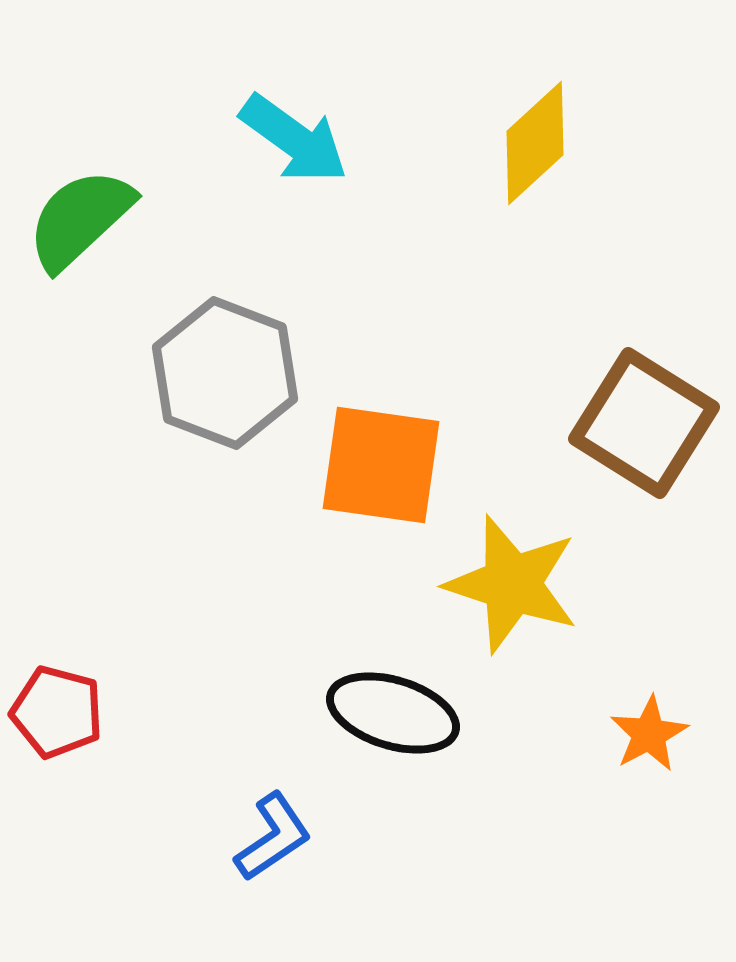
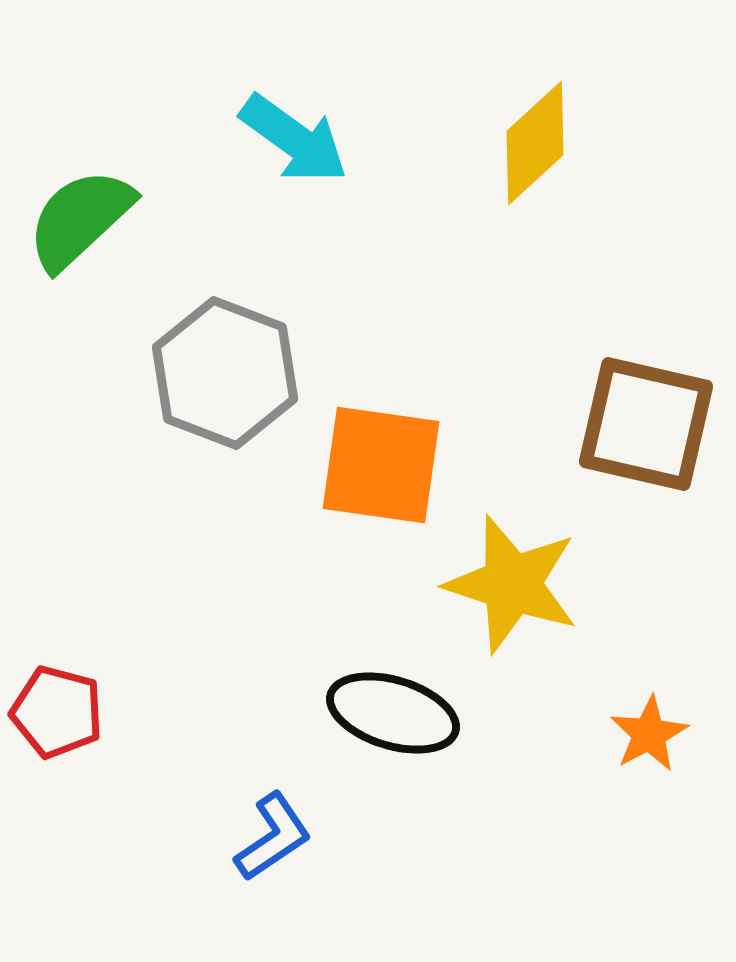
brown square: moved 2 px right, 1 px down; rotated 19 degrees counterclockwise
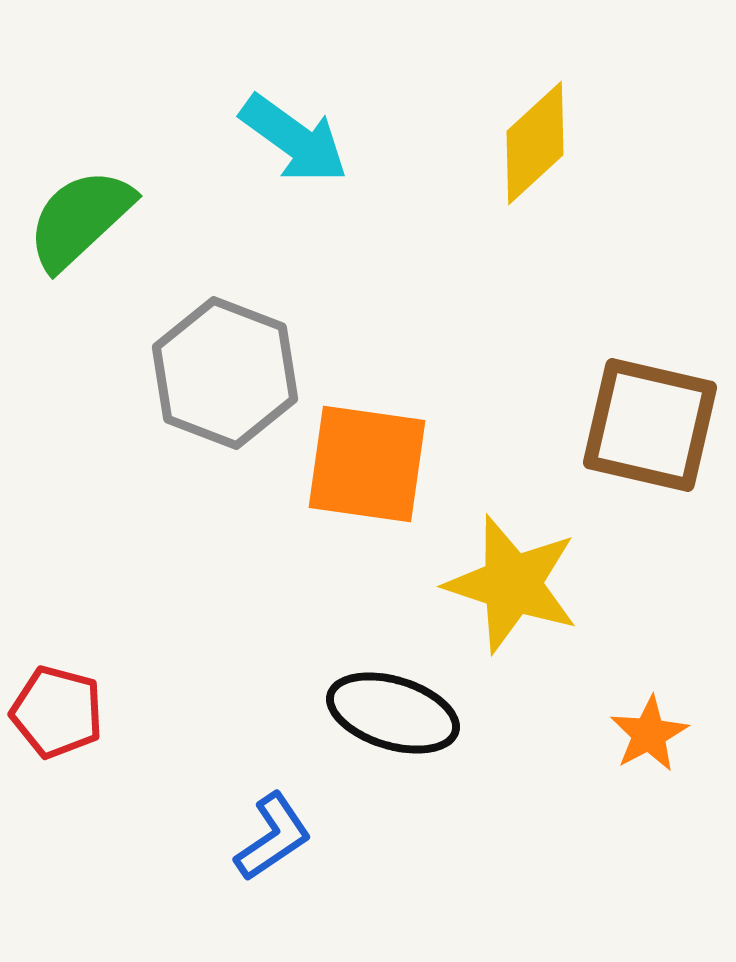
brown square: moved 4 px right, 1 px down
orange square: moved 14 px left, 1 px up
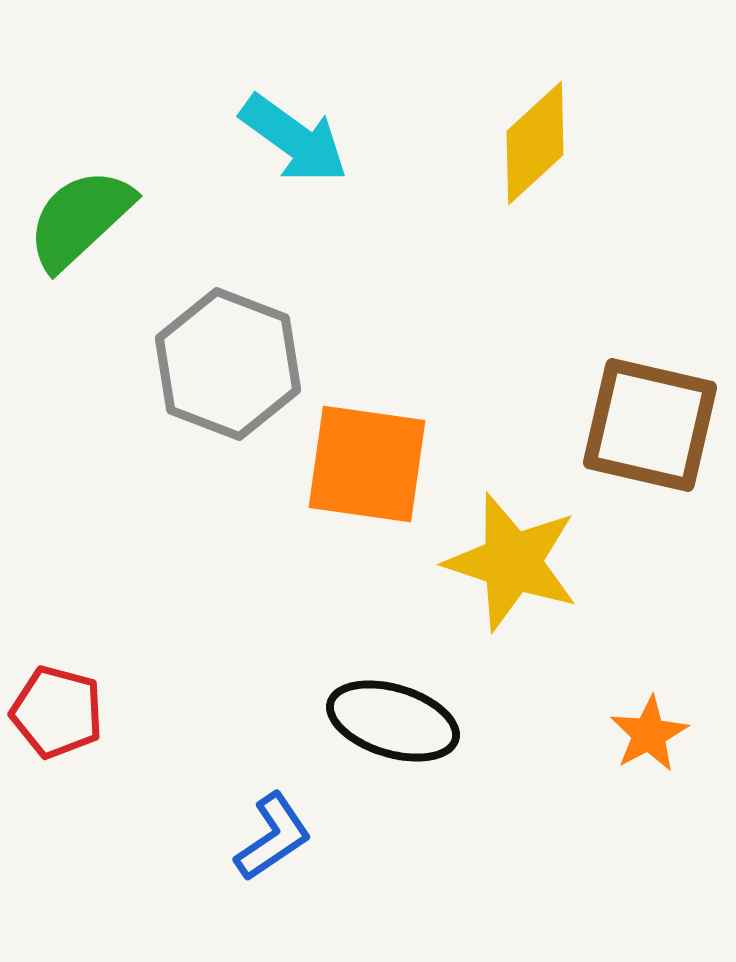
gray hexagon: moved 3 px right, 9 px up
yellow star: moved 22 px up
black ellipse: moved 8 px down
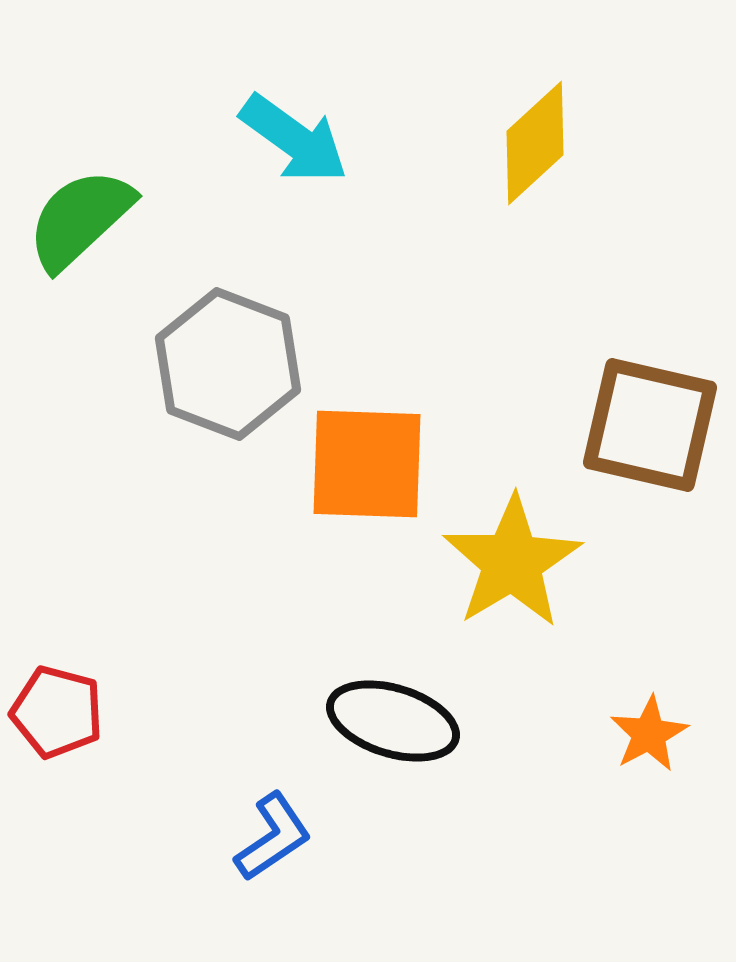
orange square: rotated 6 degrees counterclockwise
yellow star: rotated 23 degrees clockwise
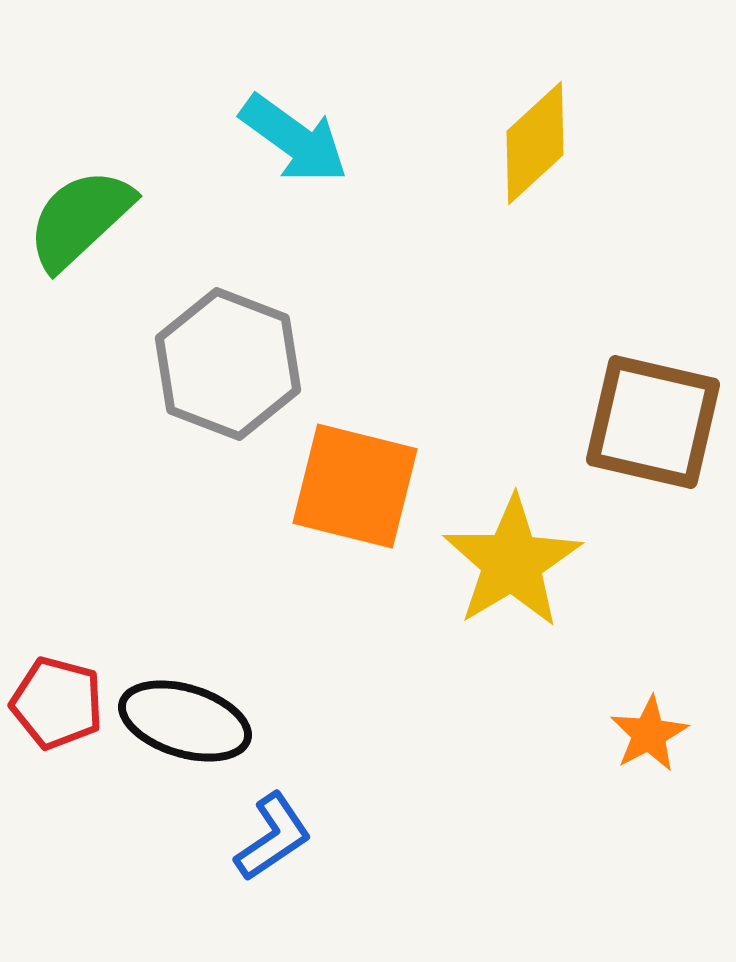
brown square: moved 3 px right, 3 px up
orange square: moved 12 px left, 22 px down; rotated 12 degrees clockwise
red pentagon: moved 9 px up
black ellipse: moved 208 px left
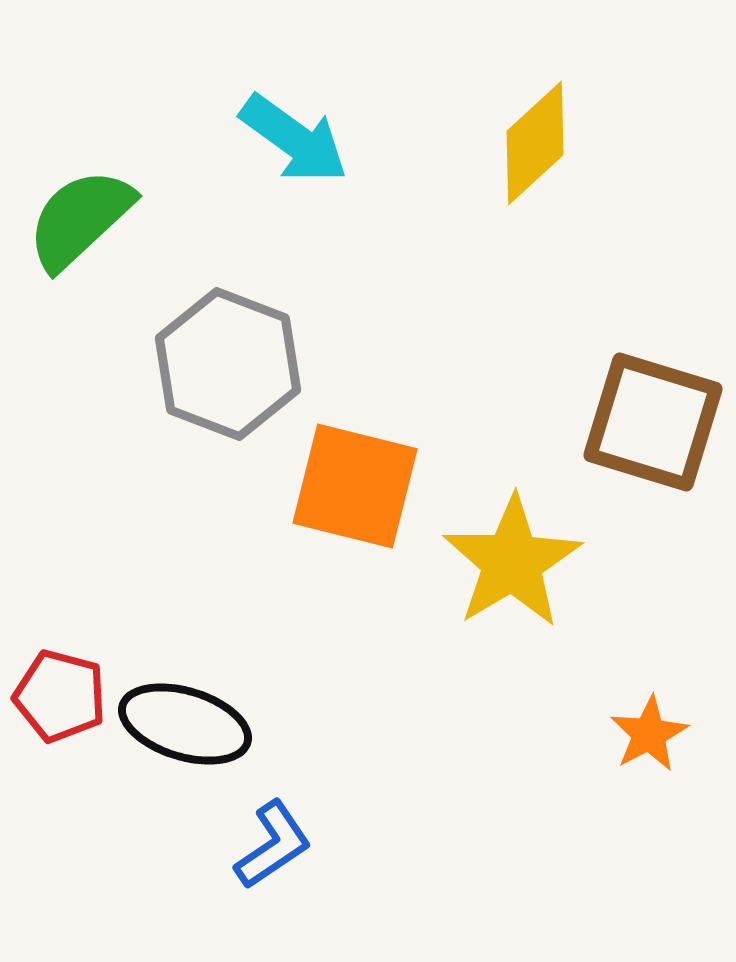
brown square: rotated 4 degrees clockwise
red pentagon: moved 3 px right, 7 px up
black ellipse: moved 3 px down
blue L-shape: moved 8 px down
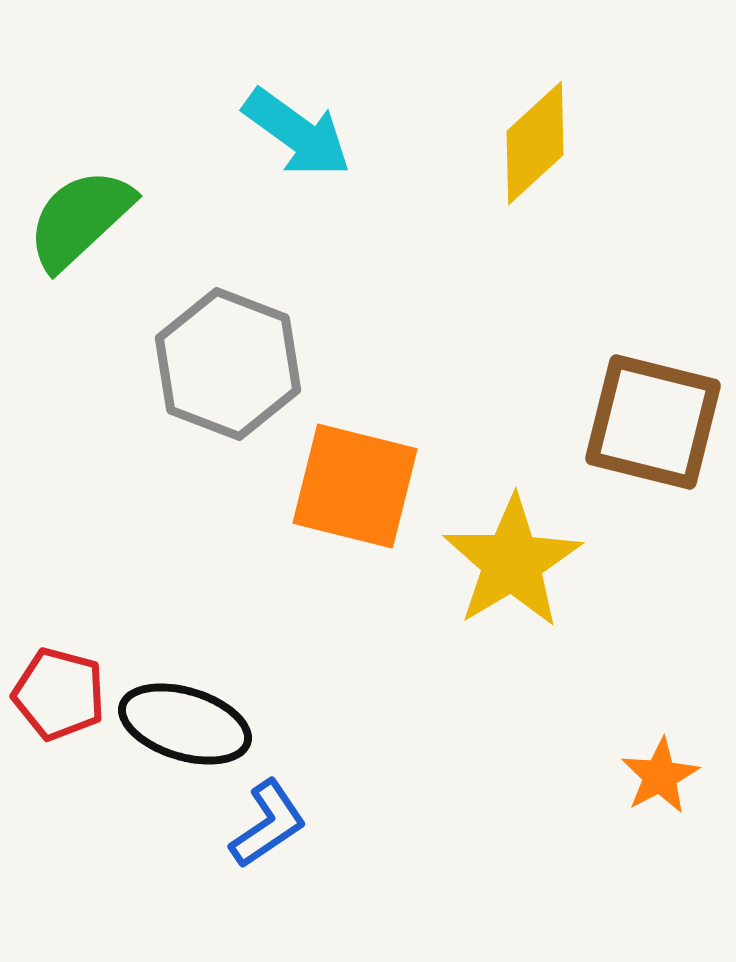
cyan arrow: moved 3 px right, 6 px up
brown square: rotated 3 degrees counterclockwise
red pentagon: moved 1 px left, 2 px up
orange star: moved 11 px right, 42 px down
blue L-shape: moved 5 px left, 21 px up
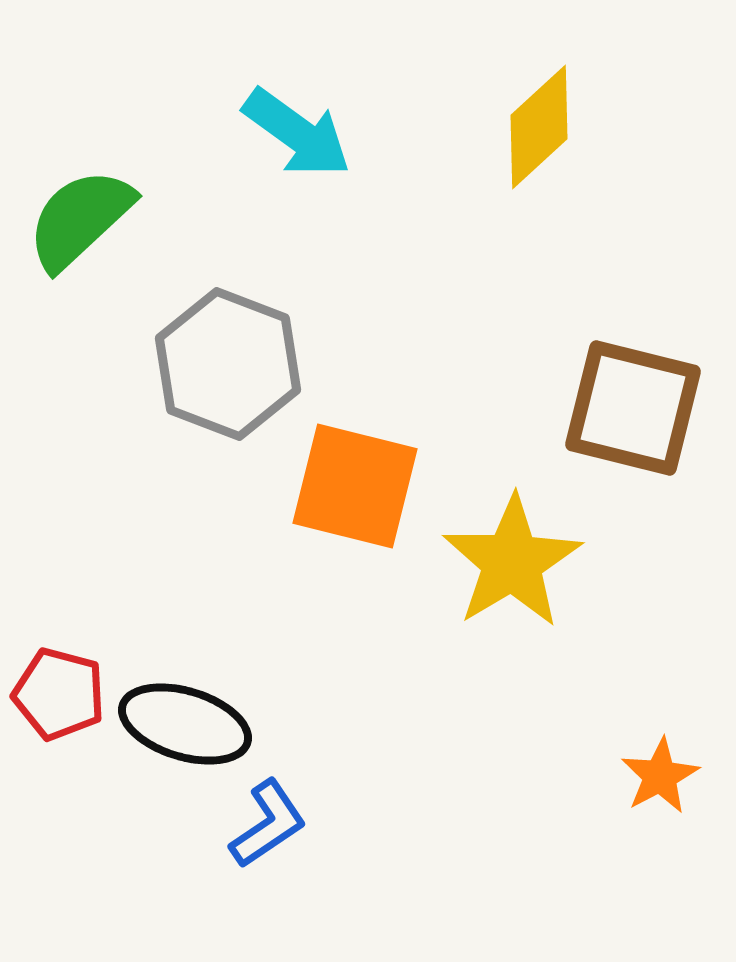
yellow diamond: moved 4 px right, 16 px up
brown square: moved 20 px left, 14 px up
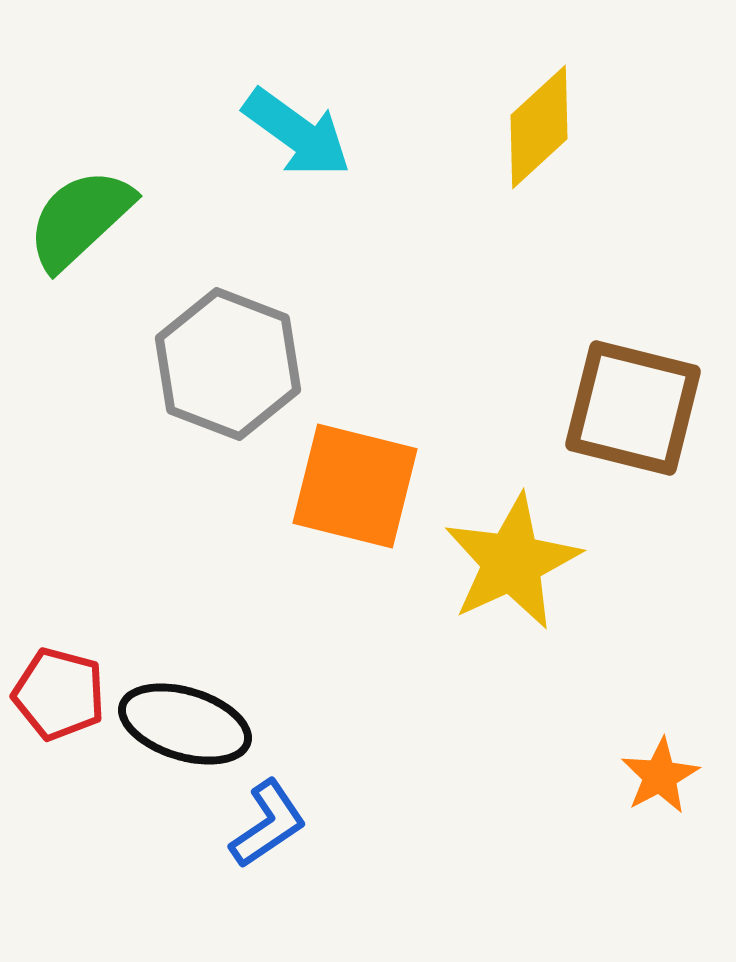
yellow star: rotated 6 degrees clockwise
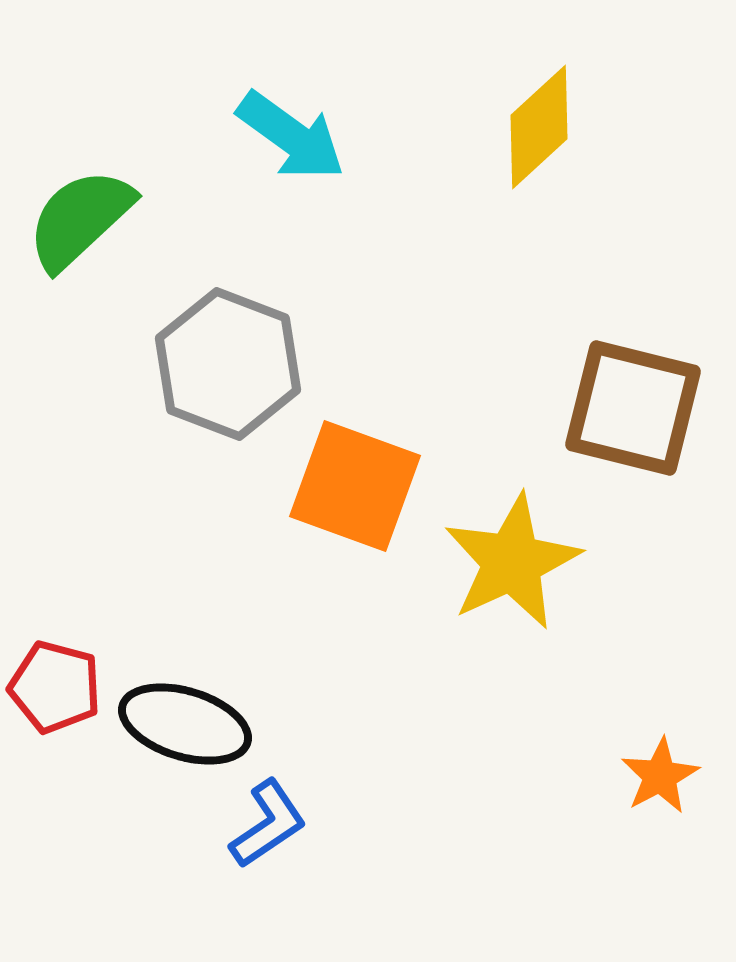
cyan arrow: moved 6 px left, 3 px down
orange square: rotated 6 degrees clockwise
red pentagon: moved 4 px left, 7 px up
